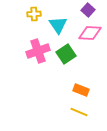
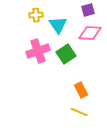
purple square: rotated 32 degrees clockwise
yellow cross: moved 2 px right, 1 px down
orange rectangle: rotated 42 degrees clockwise
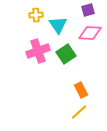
yellow line: rotated 66 degrees counterclockwise
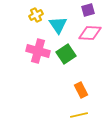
yellow cross: rotated 24 degrees counterclockwise
pink cross: rotated 35 degrees clockwise
yellow line: moved 3 px down; rotated 30 degrees clockwise
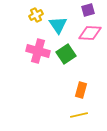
orange rectangle: rotated 42 degrees clockwise
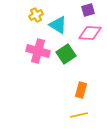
cyan triangle: rotated 24 degrees counterclockwise
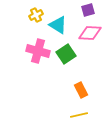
orange rectangle: rotated 42 degrees counterclockwise
